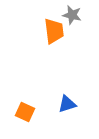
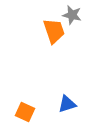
orange trapezoid: rotated 12 degrees counterclockwise
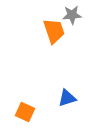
gray star: rotated 18 degrees counterclockwise
blue triangle: moved 6 px up
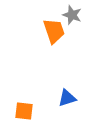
gray star: rotated 24 degrees clockwise
orange square: moved 1 px left, 1 px up; rotated 18 degrees counterclockwise
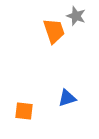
gray star: moved 4 px right, 1 px down
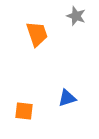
orange trapezoid: moved 17 px left, 3 px down
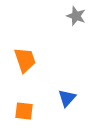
orange trapezoid: moved 12 px left, 26 px down
blue triangle: rotated 30 degrees counterclockwise
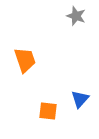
blue triangle: moved 13 px right, 1 px down
orange square: moved 24 px right
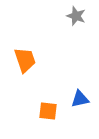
blue triangle: rotated 36 degrees clockwise
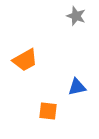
orange trapezoid: rotated 80 degrees clockwise
blue triangle: moved 3 px left, 12 px up
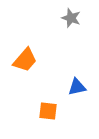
gray star: moved 5 px left, 2 px down
orange trapezoid: rotated 20 degrees counterclockwise
